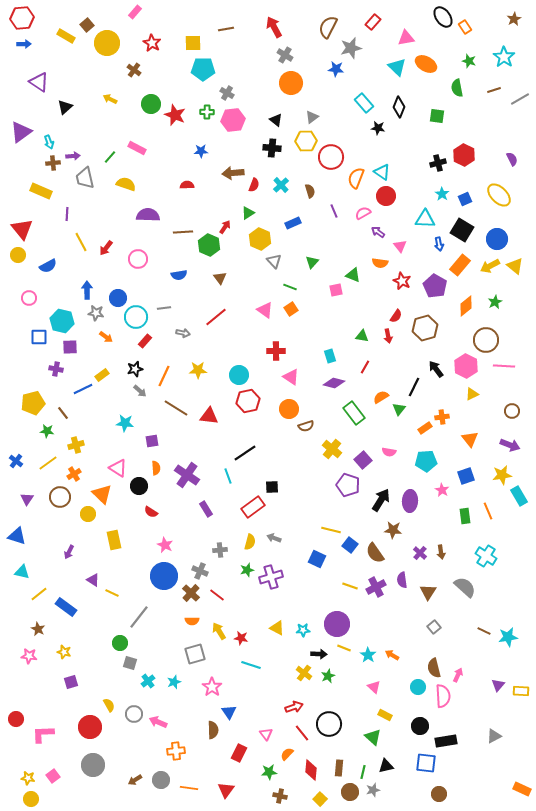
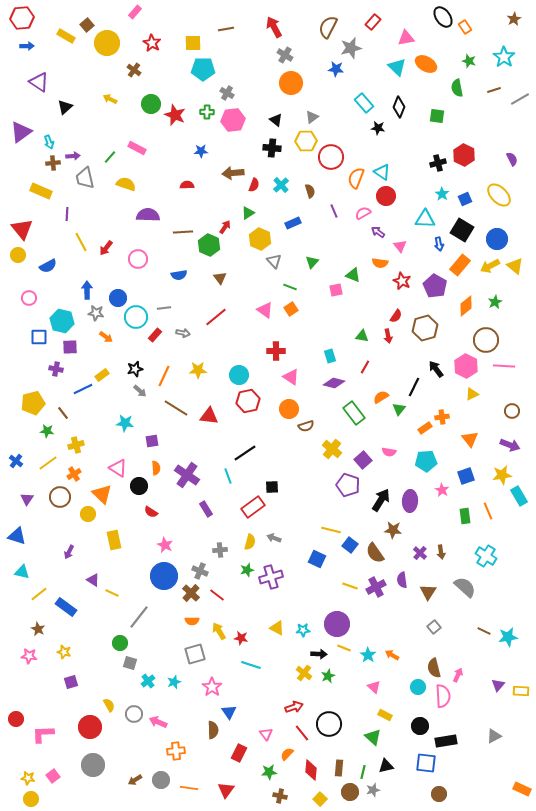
blue arrow at (24, 44): moved 3 px right, 2 px down
red rectangle at (145, 341): moved 10 px right, 6 px up
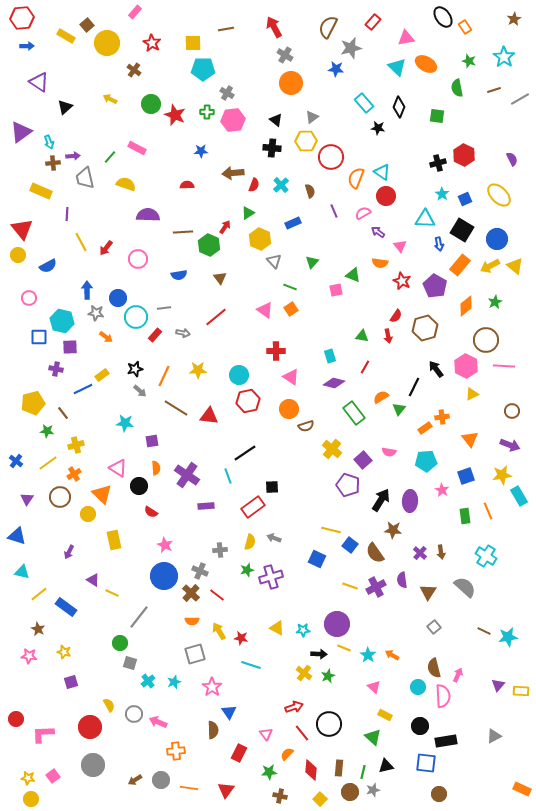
purple rectangle at (206, 509): moved 3 px up; rotated 63 degrees counterclockwise
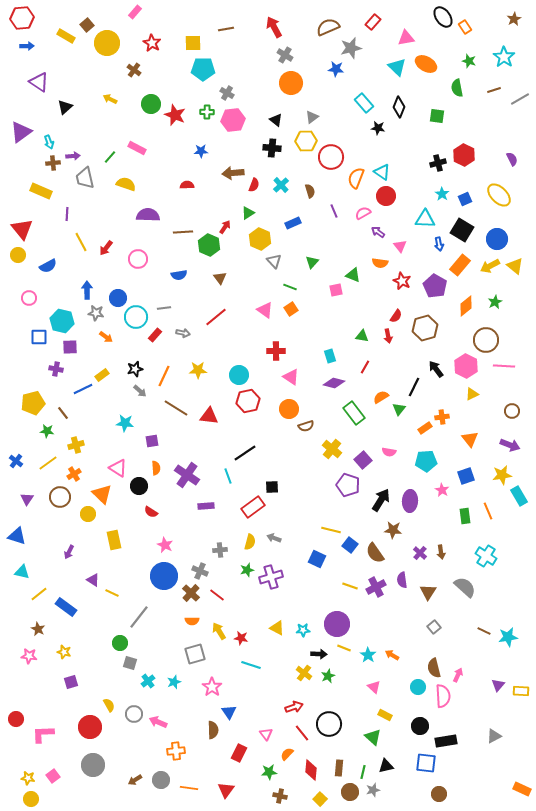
brown semicircle at (328, 27): rotated 40 degrees clockwise
